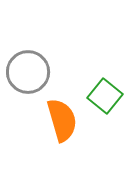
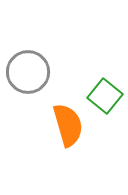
orange semicircle: moved 6 px right, 5 px down
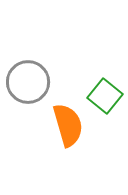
gray circle: moved 10 px down
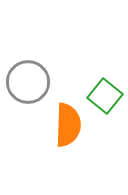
orange semicircle: rotated 18 degrees clockwise
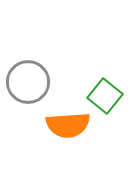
orange semicircle: rotated 84 degrees clockwise
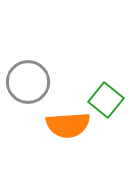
green square: moved 1 px right, 4 px down
